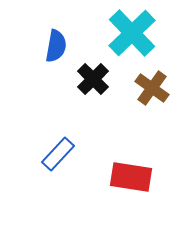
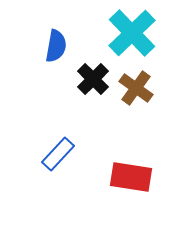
brown cross: moved 16 px left
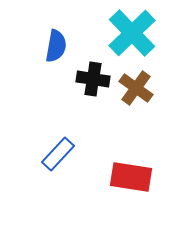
black cross: rotated 36 degrees counterclockwise
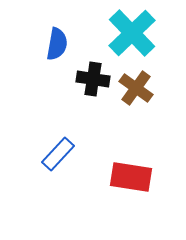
blue semicircle: moved 1 px right, 2 px up
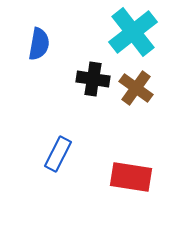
cyan cross: moved 1 px right, 1 px up; rotated 6 degrees clockwise
blue semicircle: moved 18 px left
blue rectangle: rotated 16 degrees counterclockwise
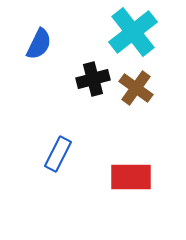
blue semicircle: rotated 16 degrees clockwise
black cross: rotated 24 degrees counterclockwise
red rectangle: rotated 9 degrees counterclockwise
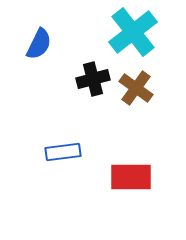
blue rectangle: moved 5 px right, 2 px up; rotated 56 degrees clockwise
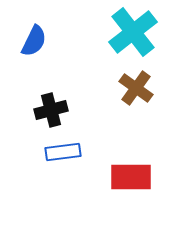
blue semicircle: moved 5 px left, 3 px up
black cross: moved 42 px left, 31 px down
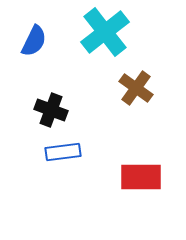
cyan cross: moved 28 px left
black cross: rotated 36 degrees clockwise
red rectangle: moved 10 px right
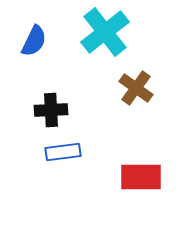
black cross: rotated 24 degrees counterclockwise
